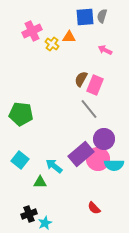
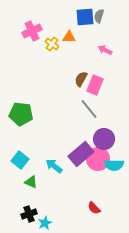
gray semicircle: moved 3 px left
green triangle: moved 9 px left; rotated 24 degrees clockwise
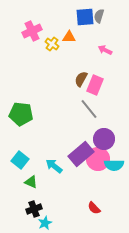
black cross: moved 5 px right, 5 px up
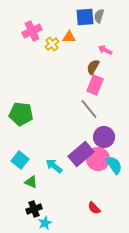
yellow cross: rotated 16 degrees clockwise
brown semicircle: moved 12 px right, 12 px up
purple circle: moved 2 px up
cyan semicircle: rotated 126 degrees counterclockwise
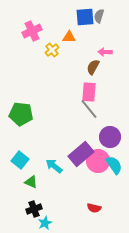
yellow cross: moved 6 px down
pink arrow: moved 2 px down; rotated 24 degrees counterclockwise
pink rectangle: moved 6 px left, 7 px down; rotated 18 degrees counterclockwise
purple circle: moved 6 px right
pink circle: moved 2 px down
red semicircle: rotated 32 degrees counterclockwise
